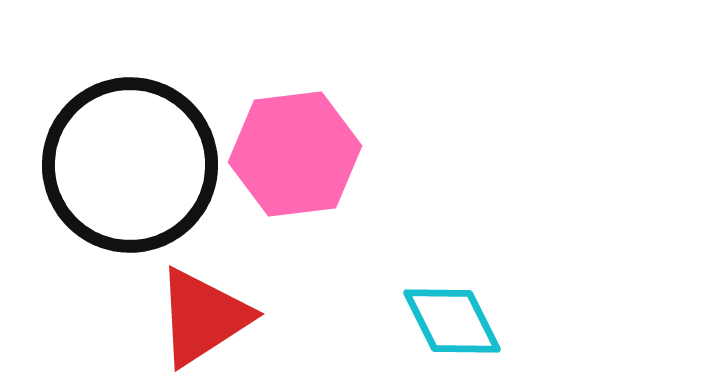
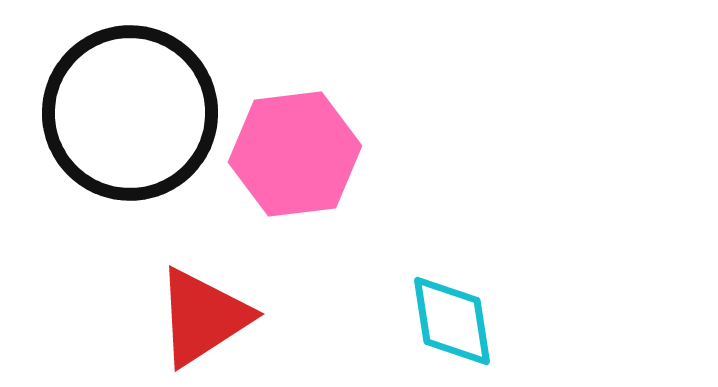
black circle: moved 52 px up
cyan diamond: rotated 18 degrees clockwise
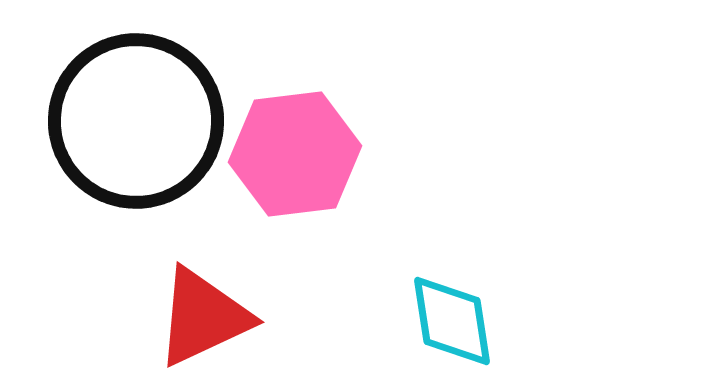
black circle: moved 6 px right, 8 px down
red triangle: rotated 8 degrees clockwise
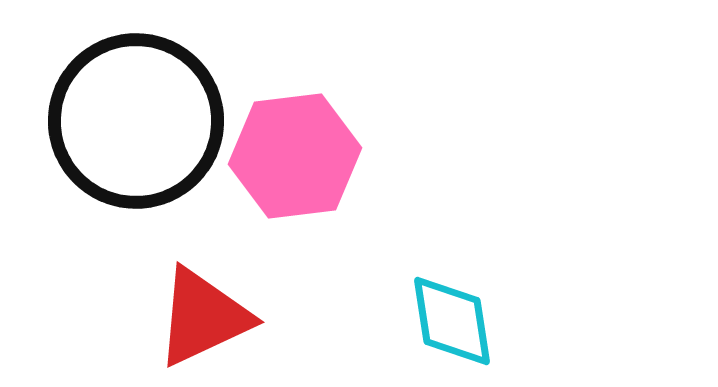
pink hexagon: moved 2 px down
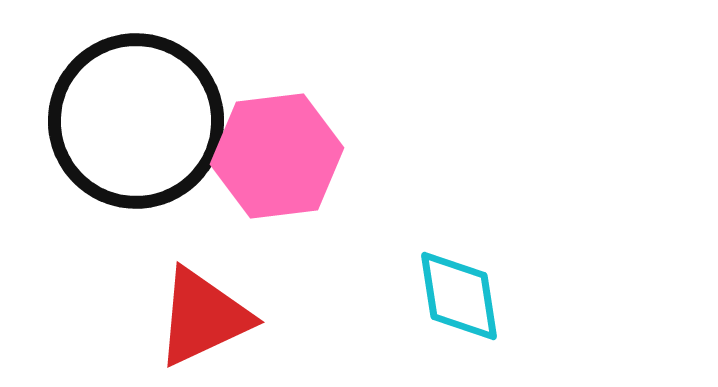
pink hexagon: moved 18 px left
cyan diamond: moved 7 px right, 25 px up
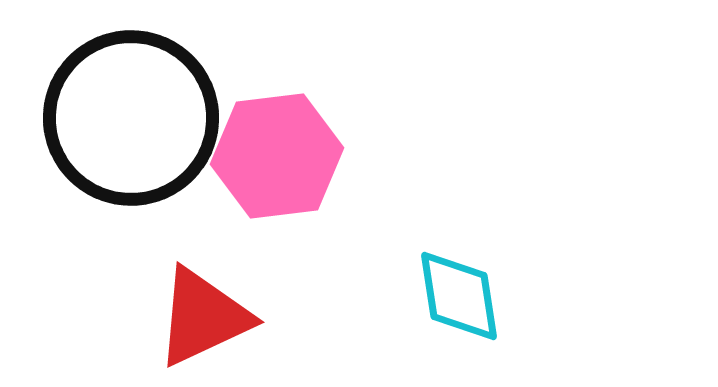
black circle: moved 5 px left, 3 px up
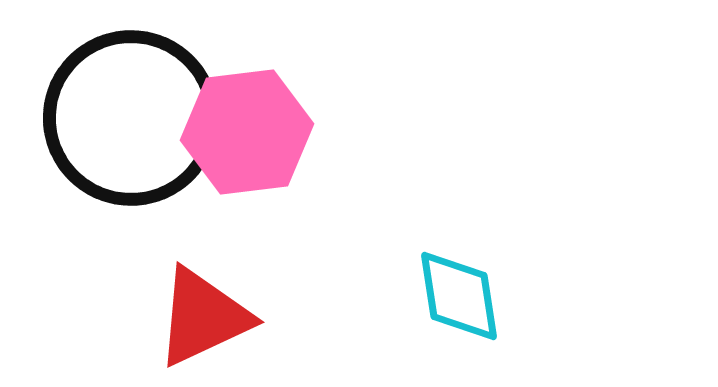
pink hexagon: moved 30 px left, 24 px up
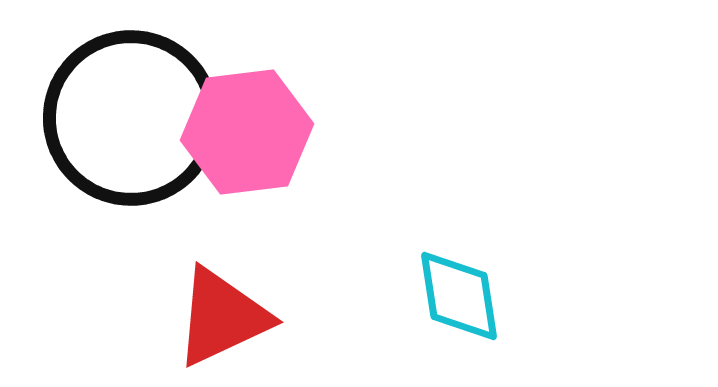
red triangle: moved 19 px right
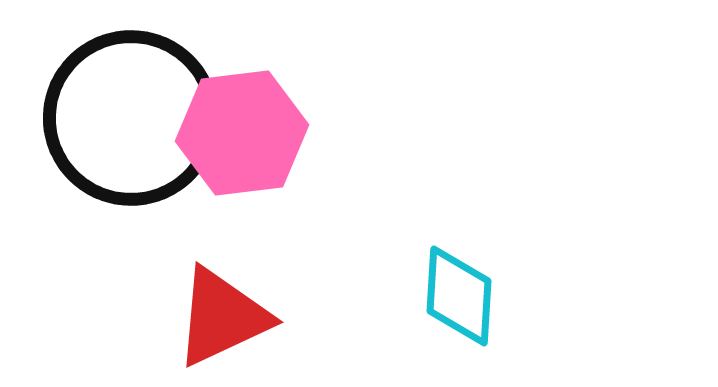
pink hexagon: moved 5 px left, 1 px down
cyan diamond: rotated 12 degrees clockwise
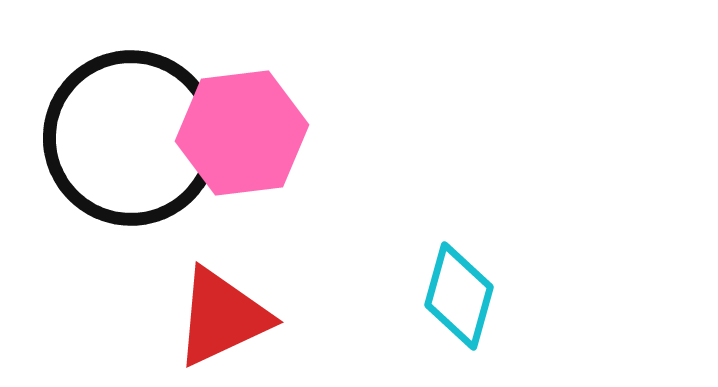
black circle: moved 20 px down
cyan diamond: rotated 12 degrees clockwise
